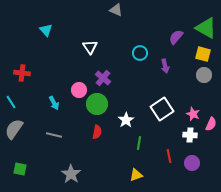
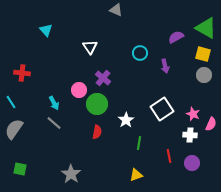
purple semicircle: rotated 21 degrees clockwise
gray line: moved 12 px up; rotated 28 degrees clockwise
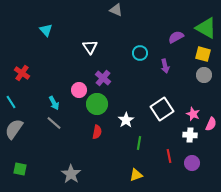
red cross: rotated 28 degrees clockwise
